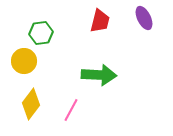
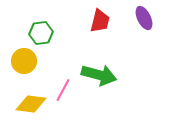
green arrow: rotated 12 degrees clockwise
yellow diamond: rotated 60 degrees clockwise
pink line: moved 8 px left, 20 px up
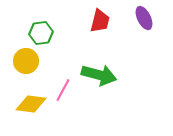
yellow circle: moved 2 px right
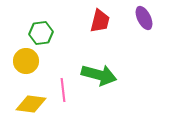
pink line: rotated 35 degrees counterclockwise
